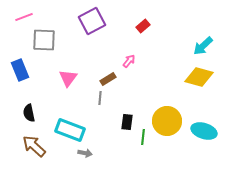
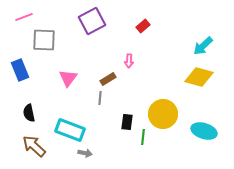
pink arrow: rotated 144 degrees clockwise
yellow circle: moved 4 px left, 7 px up
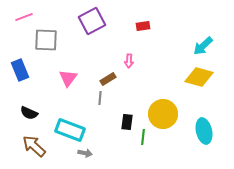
red rectangle: rotated 32 degrees clockwise
gray square: moved 2 px right
black semicircle: rotated 54 degrees counterclockwise
cyan ellipse: rotated 60 degrees clockwise
